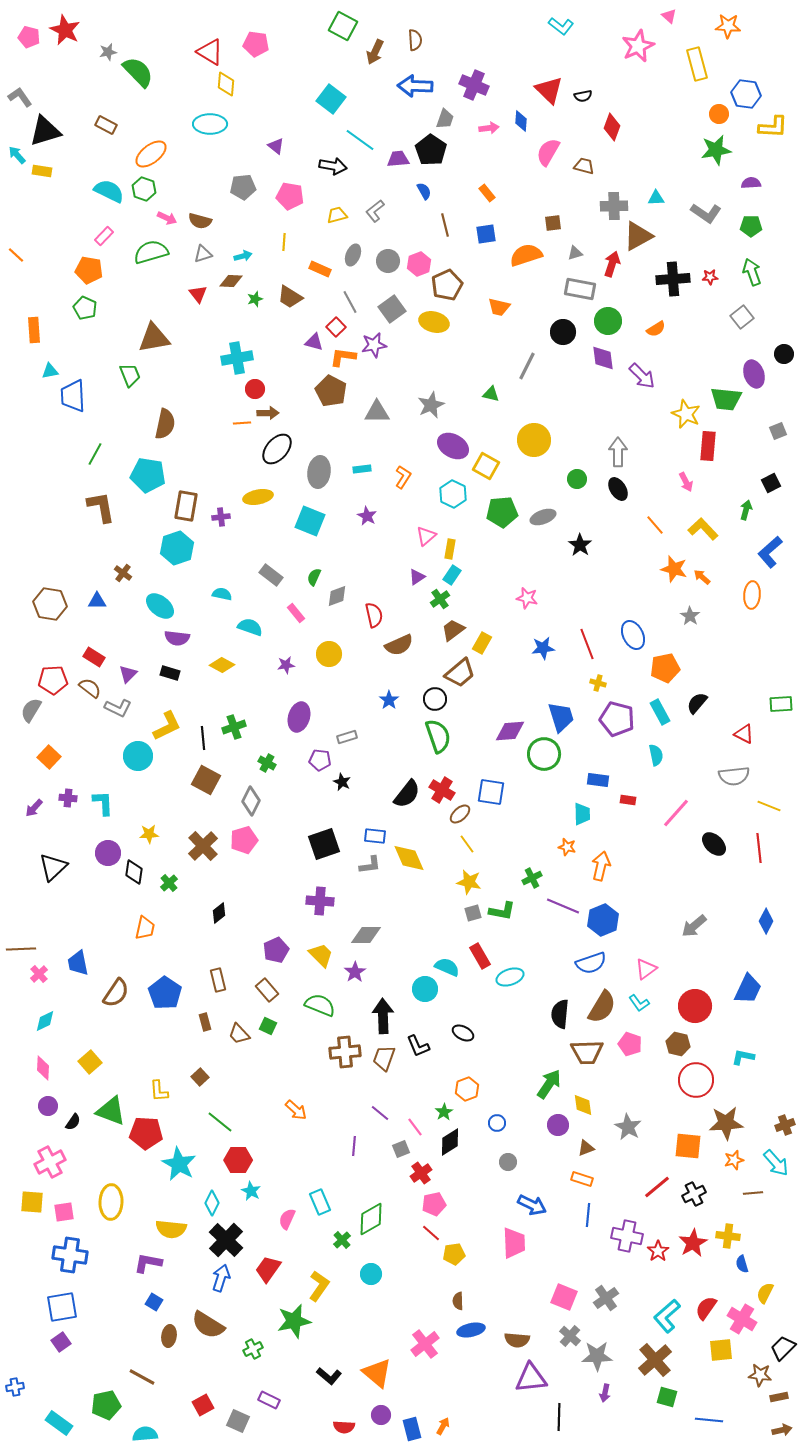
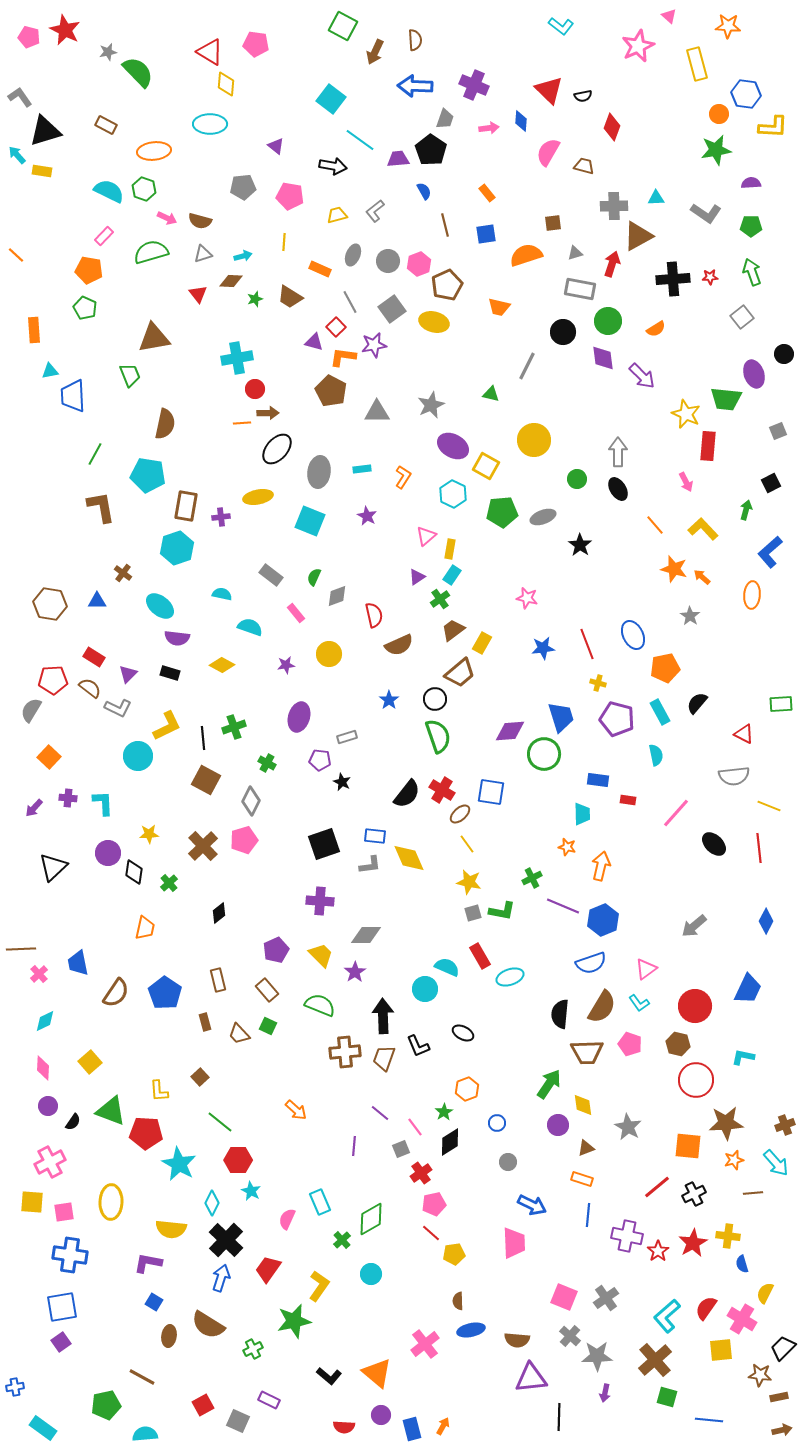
orange ellipse at (151, 154): moved 3 px right, 3 px up; rotated 32 degrees clockwise
cyan rectangle at (59, 1423): moved 16 px left, 5 px down
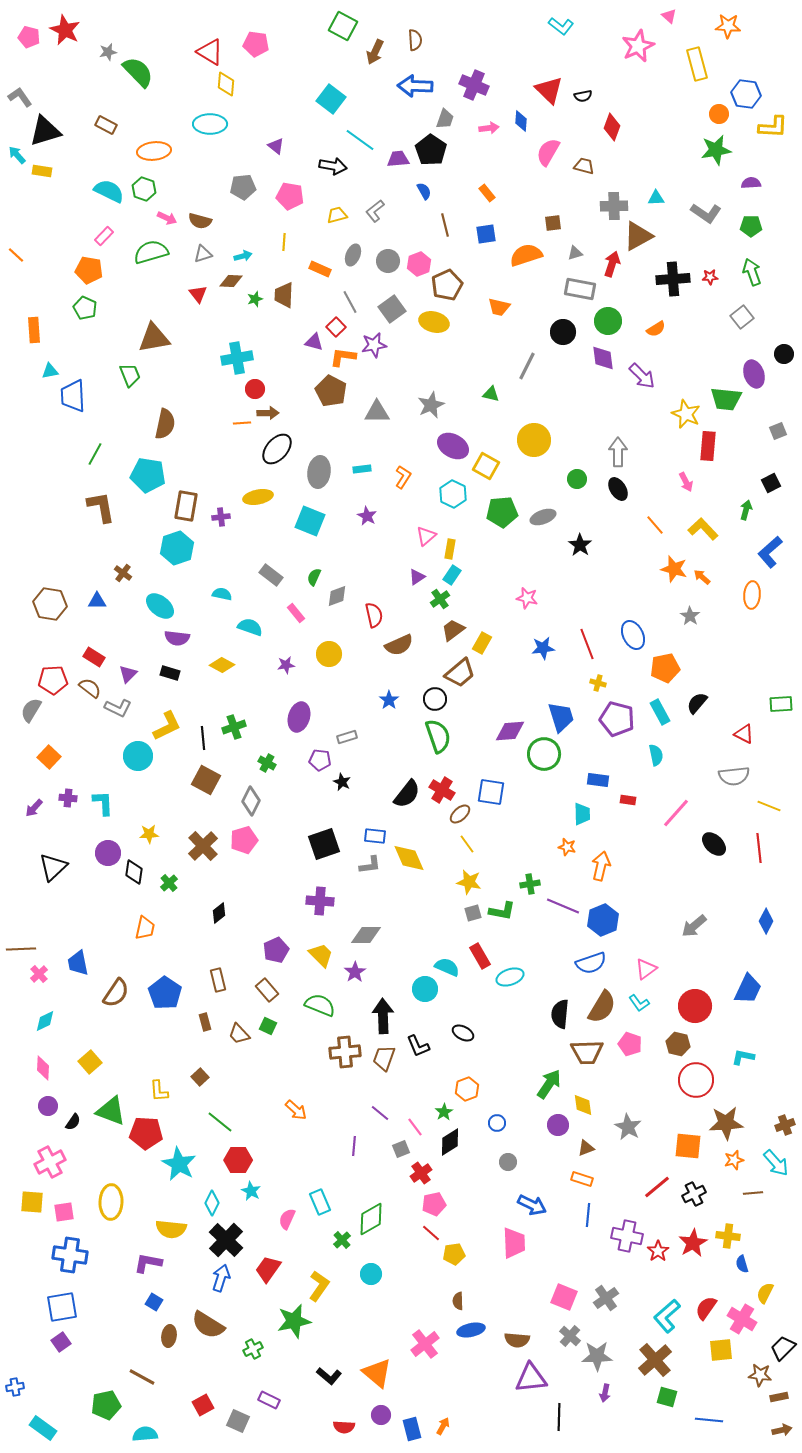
brown trapezoid at (290, 297): moved 6 px left, 2 px up; rotated 60 degrees clockwise
green cross at (532, 878): moved 2 px left, 6 px down; rotated 18 degrees clockwise
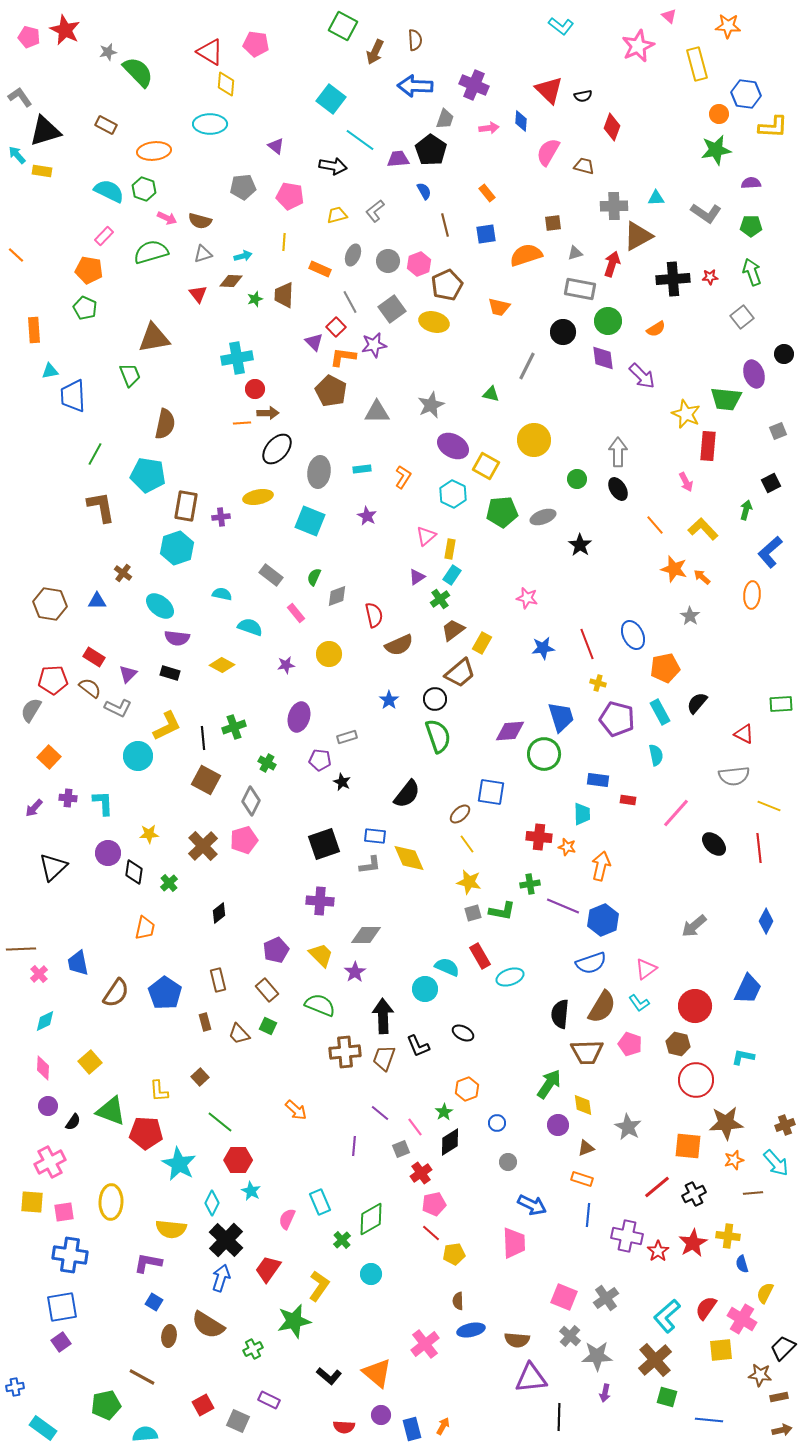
purple triangle at (314, 342): rotated 30 degrees clockwise
red cross at (442, 790): moved 97 px right, 47 px down; rotated 25 degrees counterclockwise
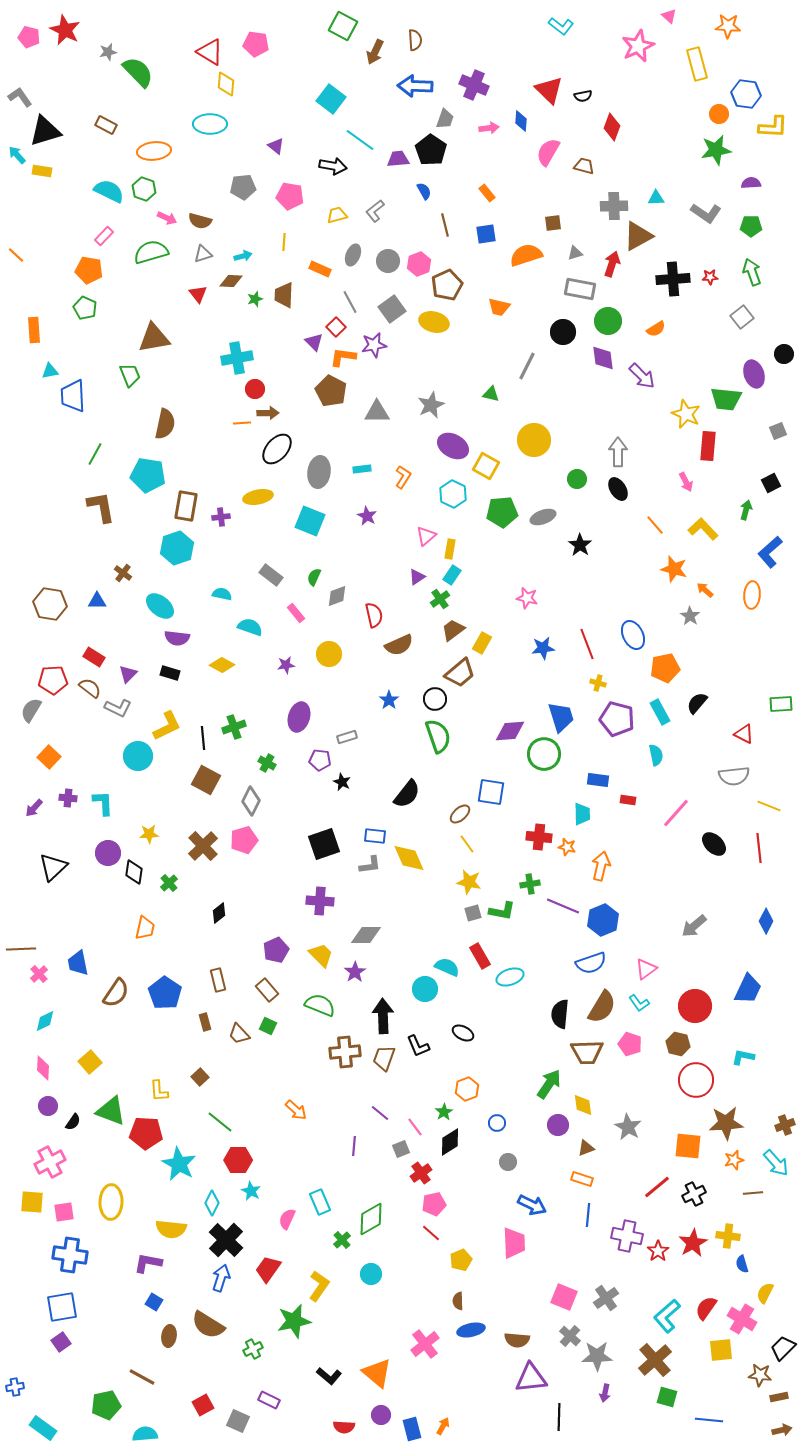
orange arrow at (702, 577): moved 3 px right, 13 px down
yellow pentagon at (454, 1254): moved 7 px right, 6 px down; rotated 15 degrees counterclockwise
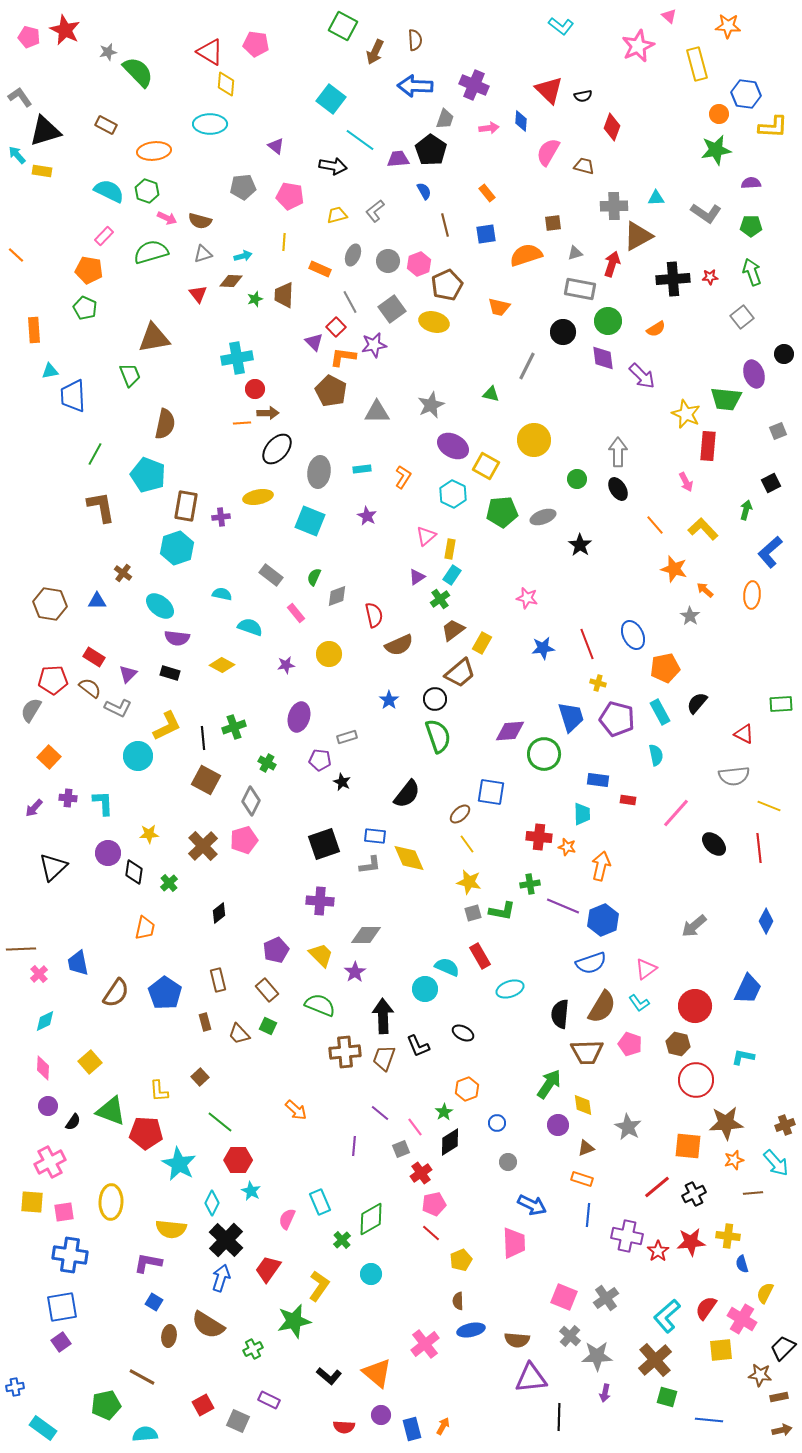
green hexagon at (144, 189): moved 3 px right, 2 px down
cyan pentagon at (148, 475): rotated 12 degrees clockwise
blue trapezoid at (561, 717): moved 10 px right
cyan ellipse at (510, 977): moved 12 px down
red star at (693, 1243): moved 2 px left, 1 px up; rotated 24 degrees clockwise
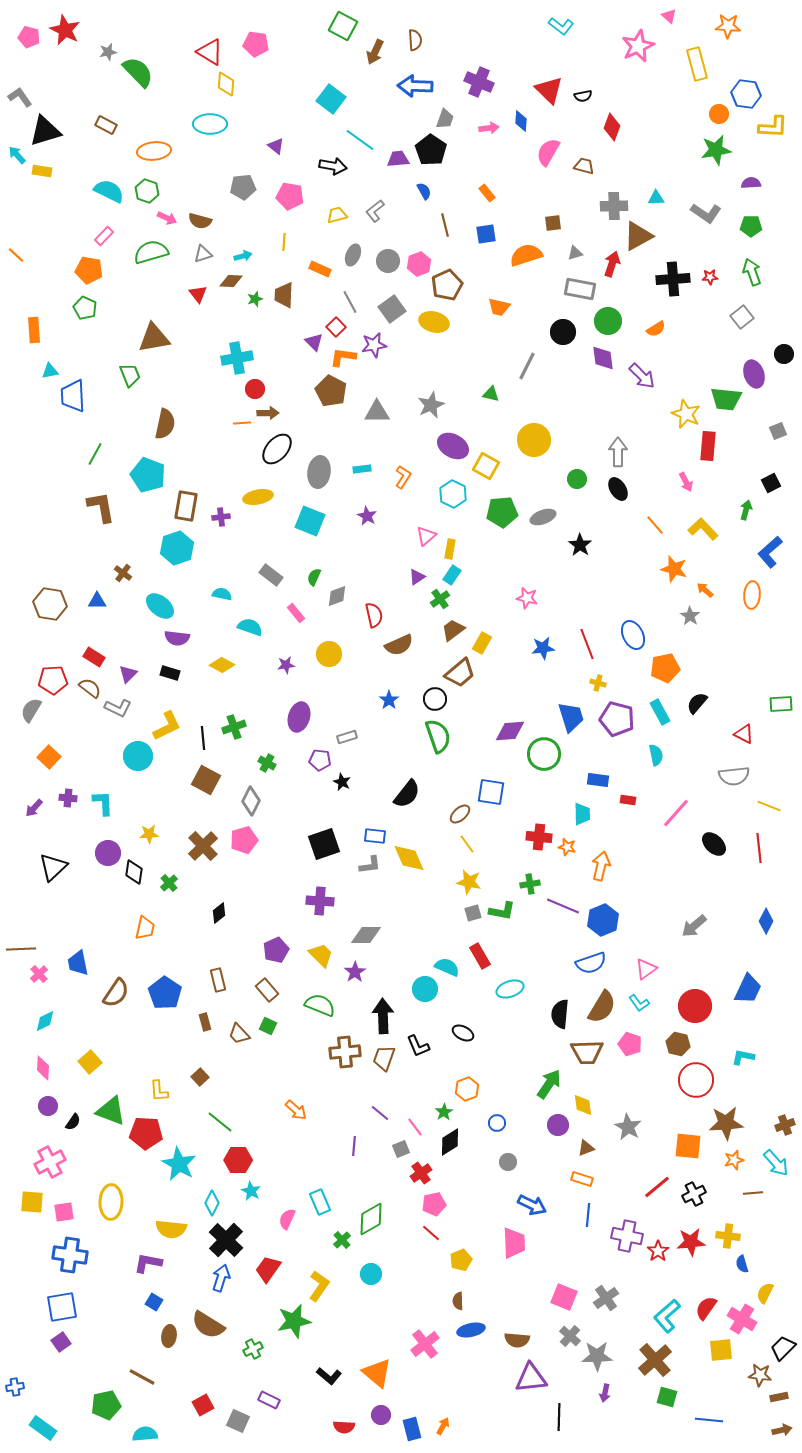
purple cross at (474, 85): moved 5 px right, 3 px up
